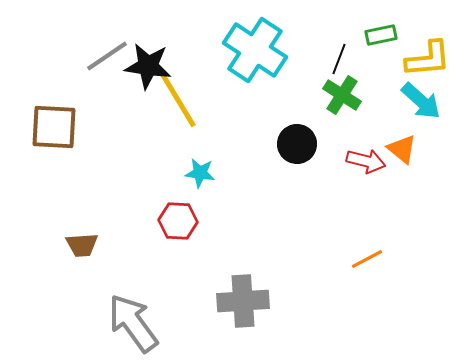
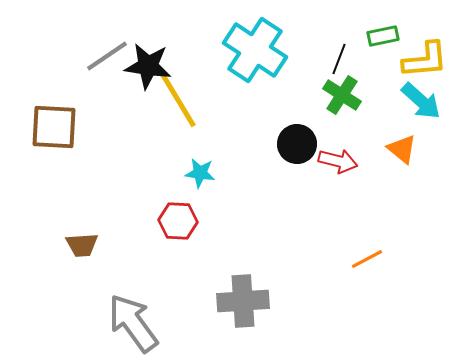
green rectangle: moved 2 px right, 1 px down
yellow L-shape: moved 3 px left, 1 px down
red arrow: moved 28 px left
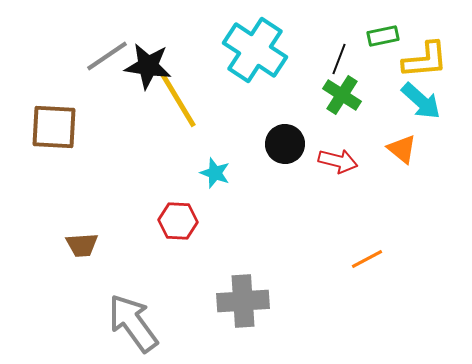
black circle: moved 12 px left
cyan star: moved 15 px right; rotated 12 degrees clockwise
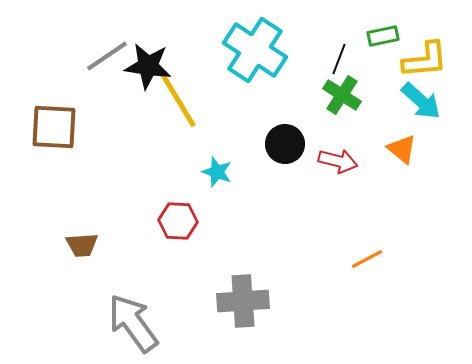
cyan star: moved 2 px right, 1 px up
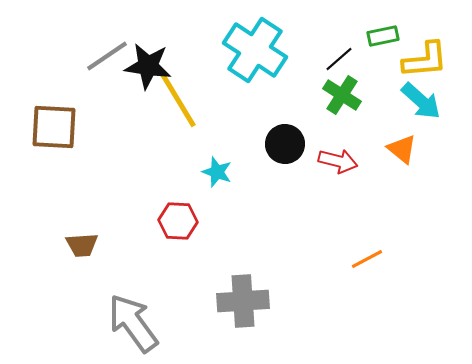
black line: rotated 28 degrees clockwise
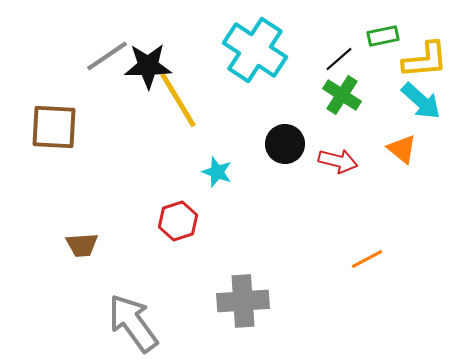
black star: rotated 9 degrees counterclockwise
red hexagon: rotated 21 degrees counterclockwise
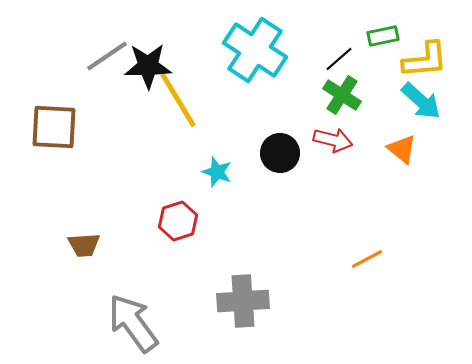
black circle: moved 5 px left, 9 px down
red arrow: moved 5 px left, 21 px up
brown trapezoid: moved 2 px right
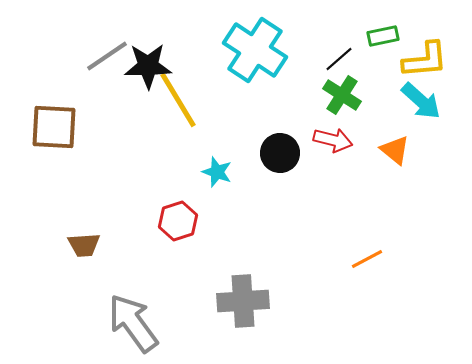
orange triangle: moved 7 px left, 1 px down
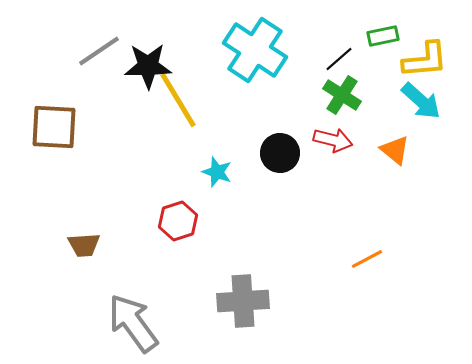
gray line: moved 8 px left, 5 px up
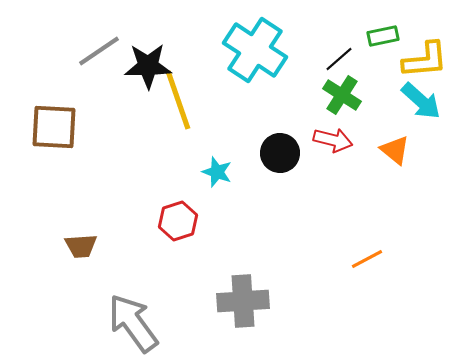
yellow line: rotated 12 degrees clockwise
brown trapezoid: moved 3 px left, 1 px down
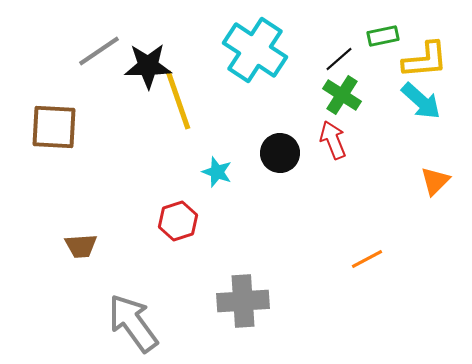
red arrow: rotated 126 degrees counterclockwise
orange triangle: moved 40 px right, 31 px down; rotated 36 degrees clockwise
